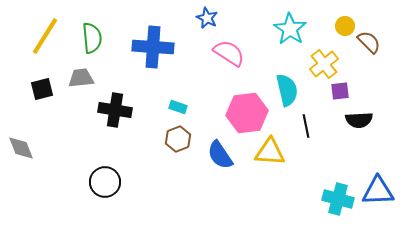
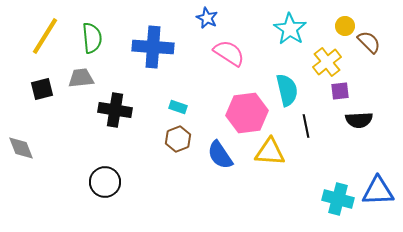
yellow cross: moved 3 px right, 2 px up
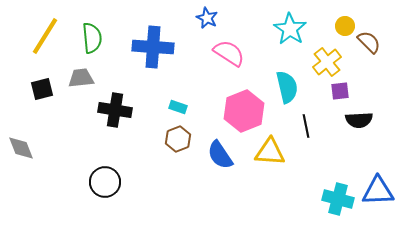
cyan semicircle: moved 3 px up
pink hexagon: moved 3 px left, 2 px up; rotated 15 degrees counterclockwise
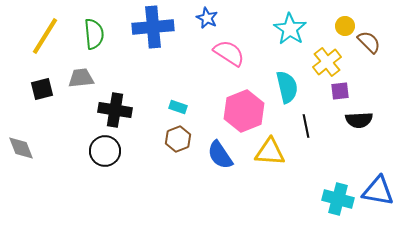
green semicircle: moved 2 px right, 4 px up
blue cross: moved 20 px up; rotated 9 degrees counterclockwise
black circle: moved 31 px up
blue triangle: rotated 12 degrees clockwise
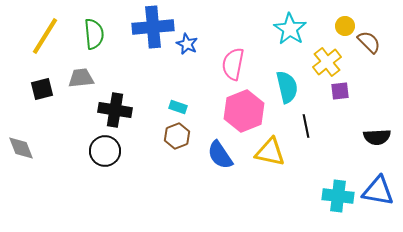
blue star: moved 20 px left, 26 px down
pink semicircle: moved 4 px right, 11 px down; rotated 112 degrees counterclockwise
black semicircle: moved 18 px right, 17 px down
brown hexagon: moved 1 px left, 3 px up
yellow triangle: rotated 8 degrees clockwise
cyan cross: moved 3 px up; rotated 8 degrees counterclockwise
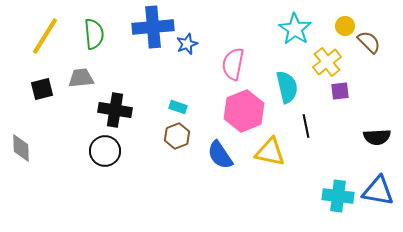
cyan star: moved 5 px right
blue star: rotated 25 degrees clockwise
gray diamond: rotated 20 degrees clockwise
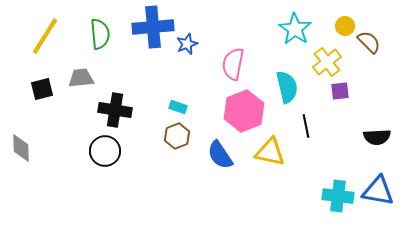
green semicircle: moved 6 px right
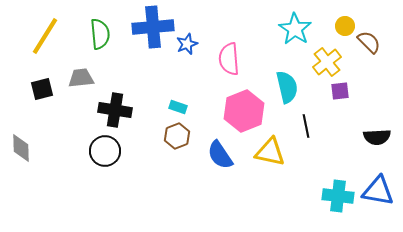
pink semicircle: moved 4 px left, 5 px up; rotated 16 degrees counterclockwise
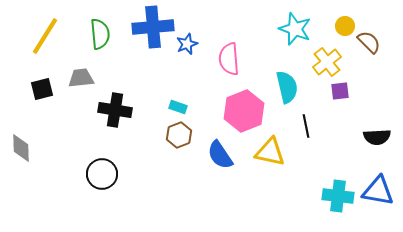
cyan star: rotated 12 degrees counterclockwise
brown hexagon: moved 2 px right, 1 px up
black circle: moved 3 px left, 23 px down
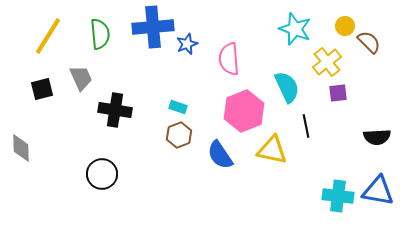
yellow line: moved 3 px right
gray trapezoid: rotated 72 degrees clockwise
cyan semicircle: rotated 12 degrees counterclockwise
purple square: moved 2 px left, 2 px down
yellow triangle: moved 2 px right, 2 px up
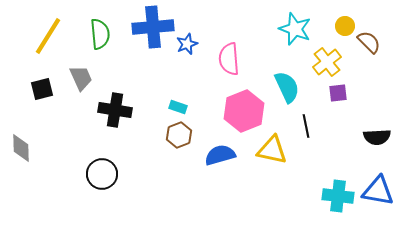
blue semicircle: rotated 108 degrees clockwise
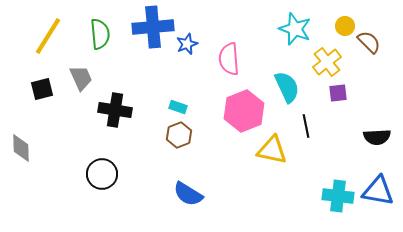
blue semicircle: moved 32 px left, 39 px down; rotated 132 degrees counterclockwise
